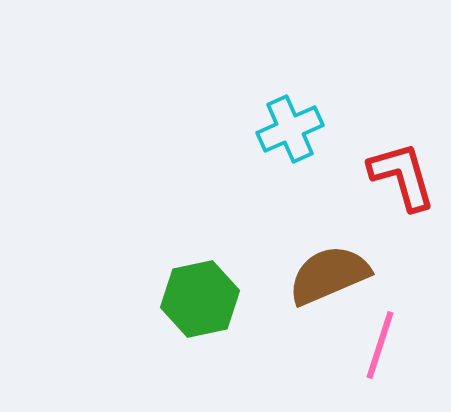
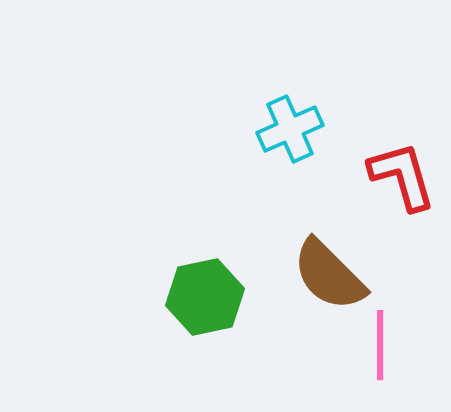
brown semicircle: rotated 112 degrees counterclockwise
green hexagon: moved 5 px right, 2 px up
pink line: rotated 18 degrees counterclockwise
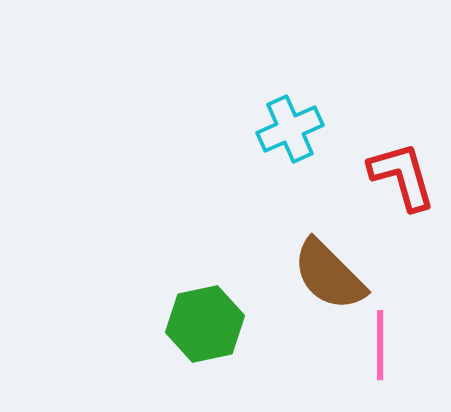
green hexagon: moved 27 px down
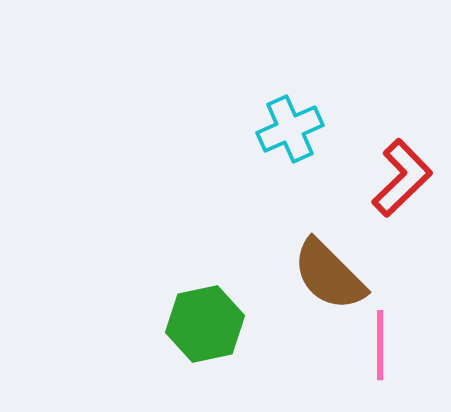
red L-shape: moved 2 px down; rotated 62 degrees clockwise
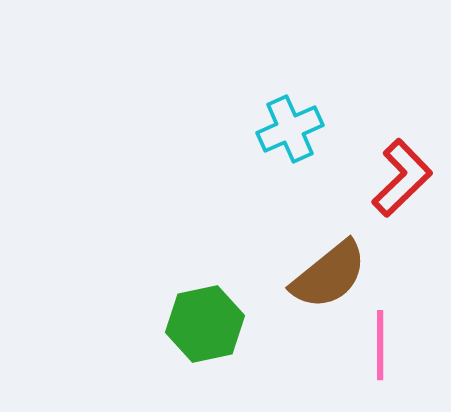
brown semicircle: rotated 84 degrees counterclockwise
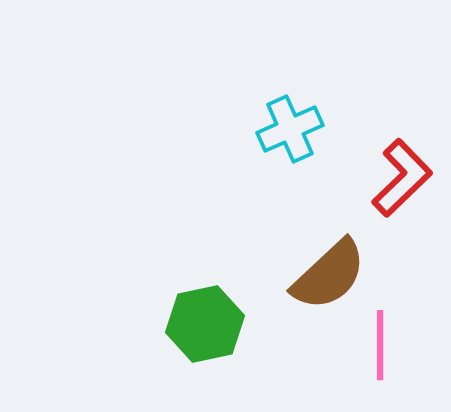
brown semicircle: rotated 4 degrees counterclockwise
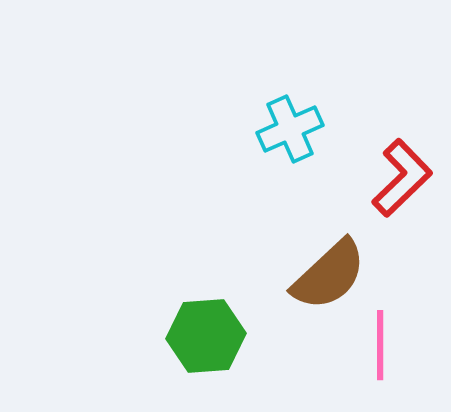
green hexagon: moved 1 px right, 12 px down; rotated 8 degrees clockwise
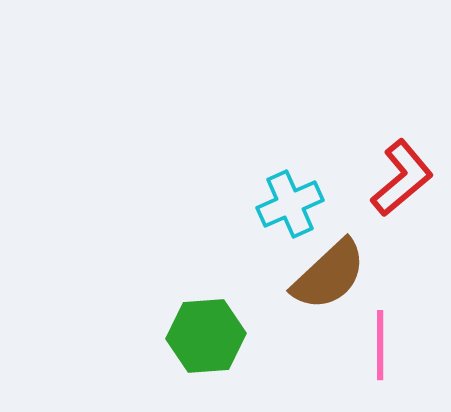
cyan cross: moved 75 px down
red L-shape: rotated 4 degrees clockwise
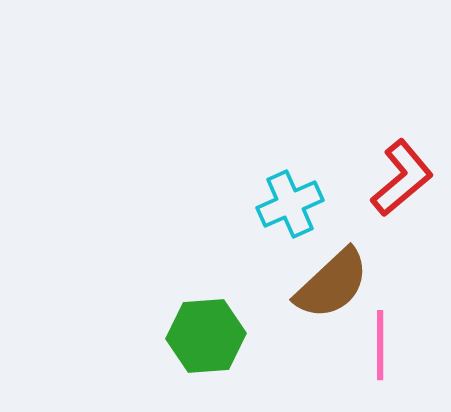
brown semicircle: moved 3 px right, 9 px down
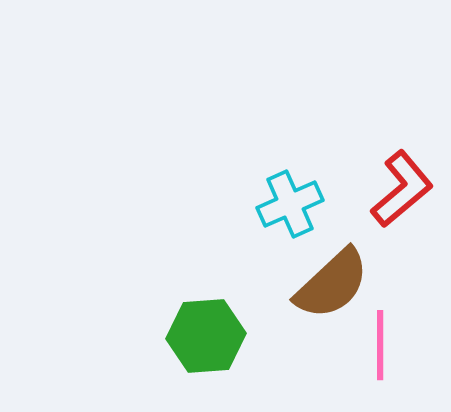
red L-shape: moved 11 px down
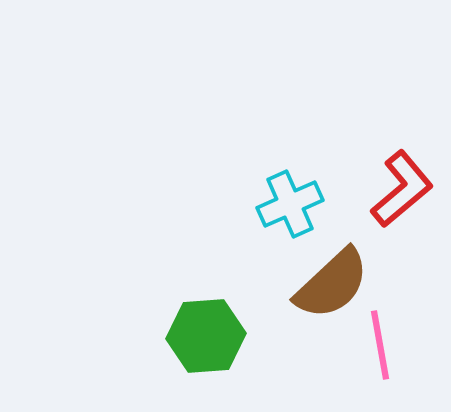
pink line: rotated 10 degrees counterclockwise
